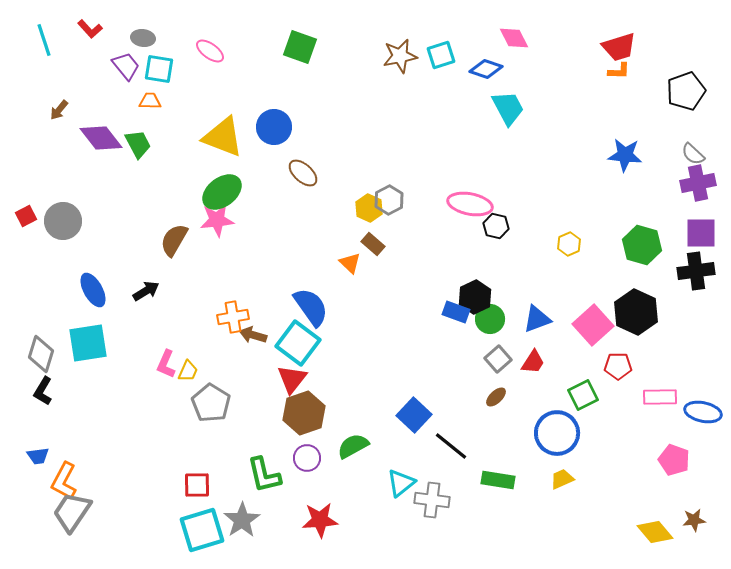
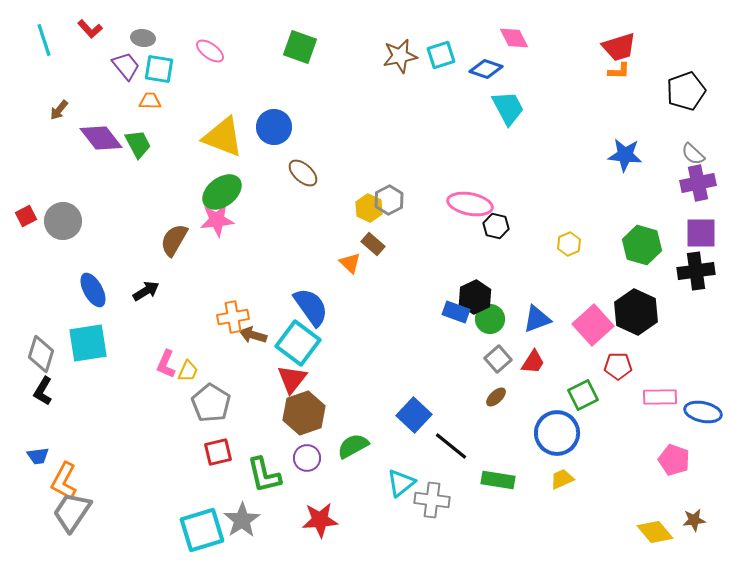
red square at (197, 485): moved 21 px right, 33 px up; rotated 12 degrees counterclockwise
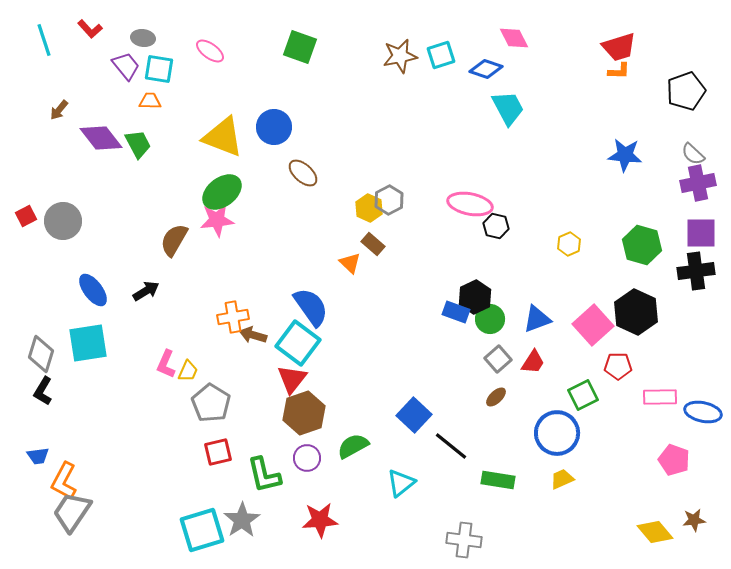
blue ellipse at (93, 290): rotated 8 degrees counterclockwise
gray cross at (432, 500): moved 32 px right, 40 px down
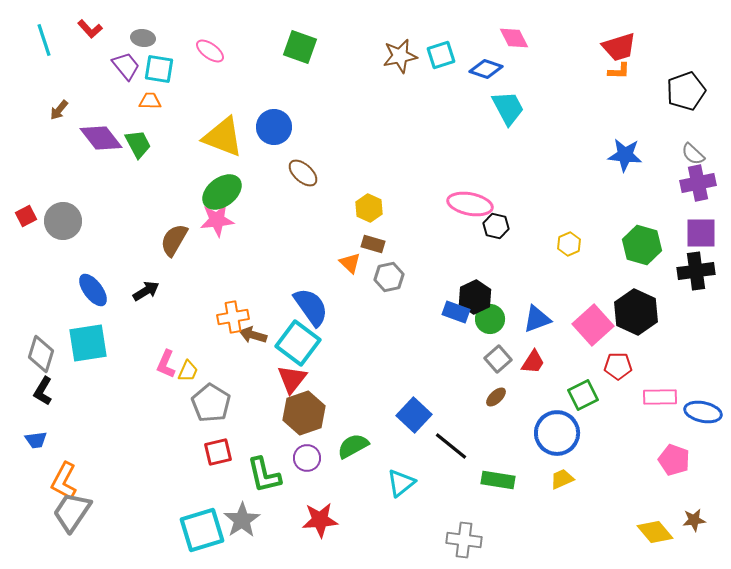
gray hexagon at (389, 200): moved 77 px down; rotated 16 degrees clockwise
brown rectangle at (373, 244): rotated 25 degrees counterclockwise
blue trapezoid at (38, 456): moved 2 px left, 16 px up
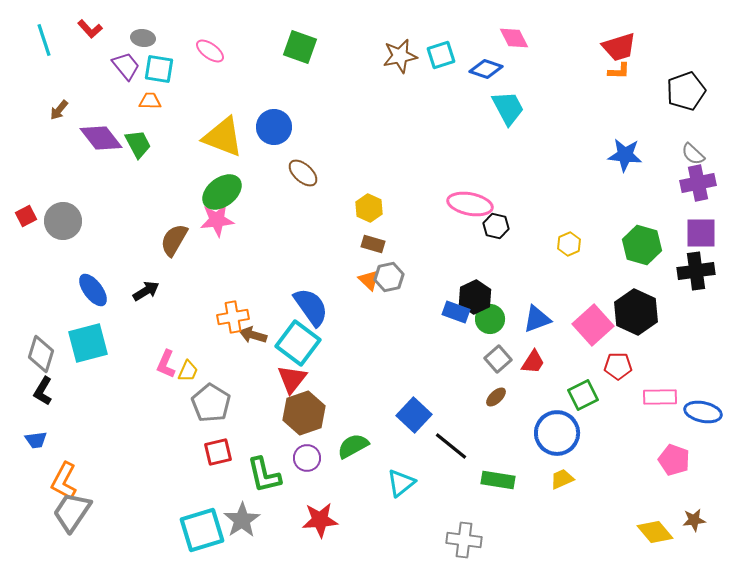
orange triangle at (350, 263): moved 19 px right, 17 px down
cyan square at (88, 343): rotated 6 degrees counterclockwise
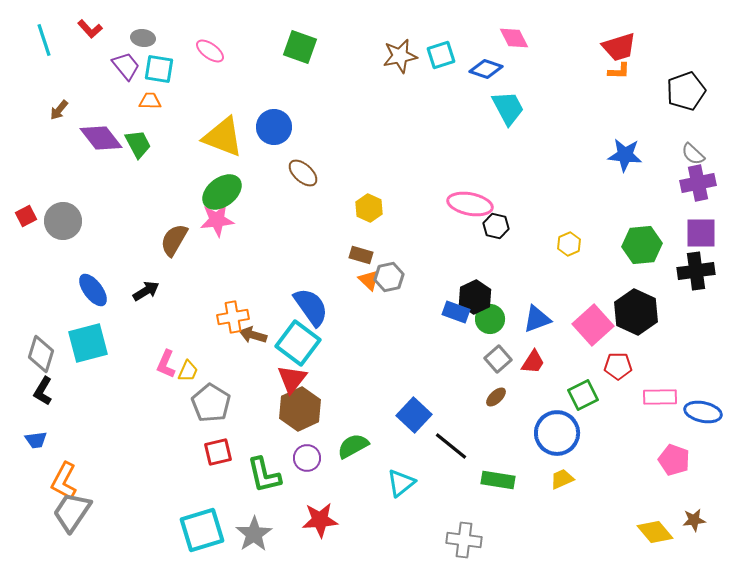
brown rectangle at (373, 244): moved 12 px left, 11 px down
green hexagon at (642, 245): rotated 21 degrees counterclockwise
brown hexagon at (304, 413): moved 4 px left, 4 px up; rotated 6 degrees counterclockwise
gray star at (242, 520): moved 12 px right, 14 px down
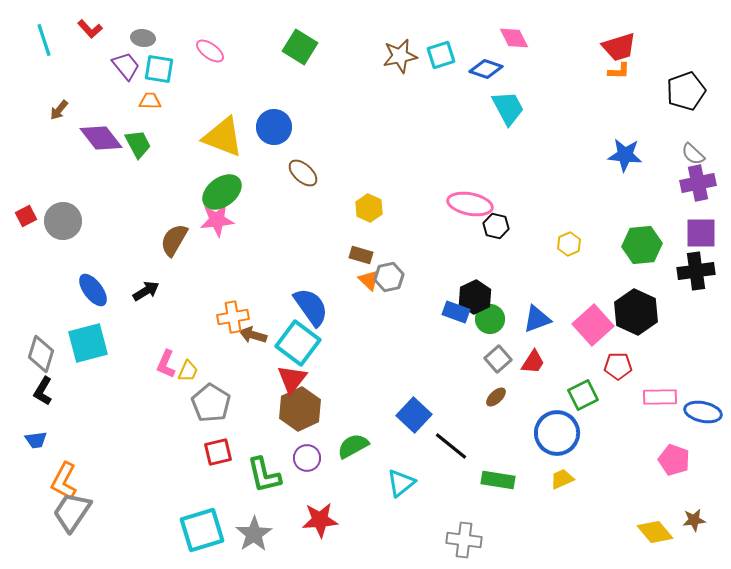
green square at (300, 47): rotated 12 degrees clockwise
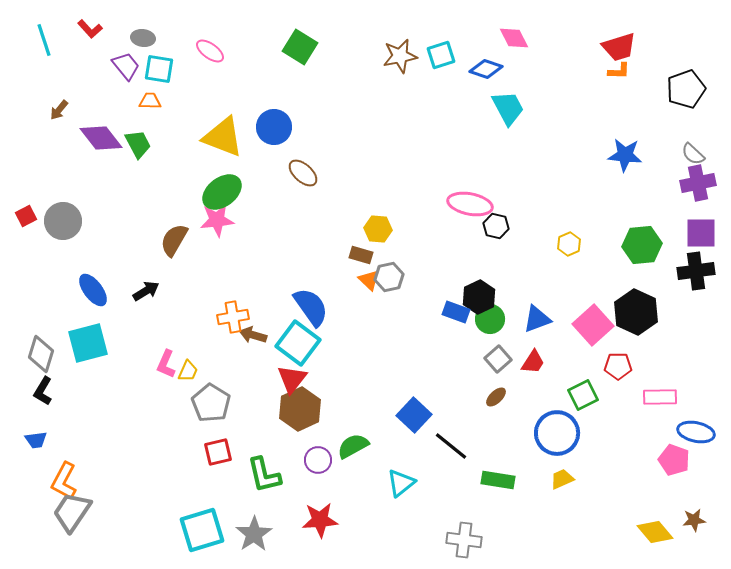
black pentagon at (686, 91): moved 2 px up
yellow hexagon at (369, 208): moved 9 px right, 21 px down; rotated 20 degrees counterclockwise
black hexagon at (475, 297): moved 4 px right
blue ellipse at (703, 412): moved 7 px left, 20 px down
purple circle at (307, 458): moved 11 px right, 2 px down
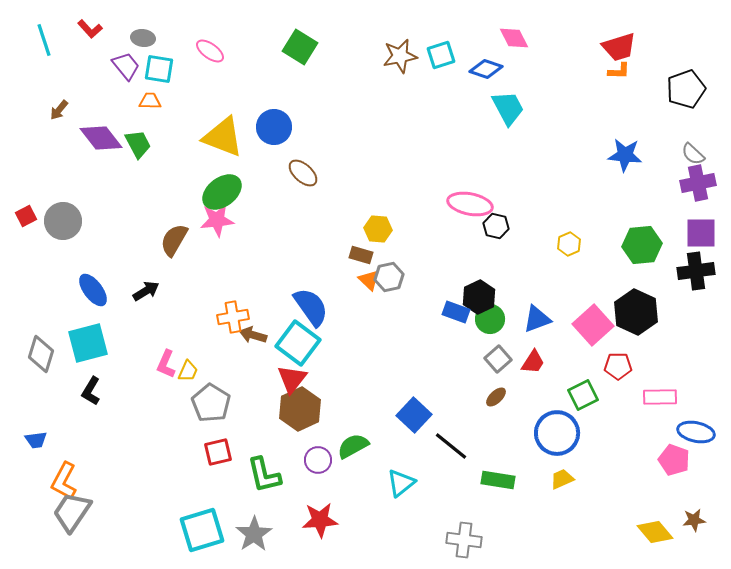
black L-shape at (43, 391): moved 48 px right
